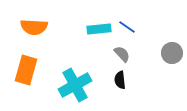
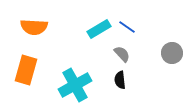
cyan rectangle: rotated 25 degrees counterclockwise
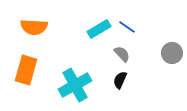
black semicircle: rotated 30 degrees clockwise
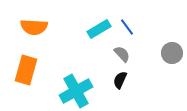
blue line: rotated 18 degrees clockwise
cyan cross: moved 1 px right, 6 px down
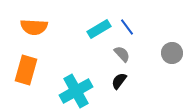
black semicircle: moved 1 px left, 1 px down; rotated 12 degrees clockwise
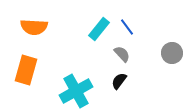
cyan rectangle: rotated 20 degrees counterclockwise
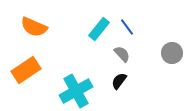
orange semicircle: rotated 20 degrees clockwise
orange rectangle: rotated 40 degrees clockwise
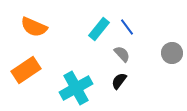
cyan cross: moved 3 px up
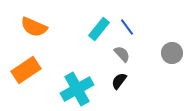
cyan cross: moved 1 px right, 1 px down
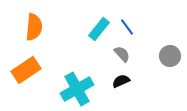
orange semicircle: rotated 108 degrees counterclockwise
gray circle: moved 2 px left, 3 px down
black semicircle: moved 2 px right; rotated 30 degrees clockwise
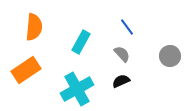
cyan rectangle: moved 18 px left, 13 px down; rotated 10 degrees counterclockwise
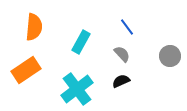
cyan cross: rotated 8 degrees counterclockwise
